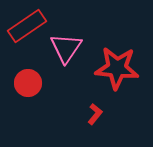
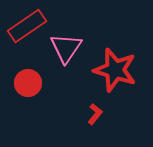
red star: moved 2 px left, 2 px down; rotated 12 degrees clockwise
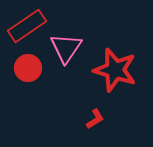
red circle: moved 15 px up
red L-shape: moved 5 px down; rotated 20 degrees clockwise
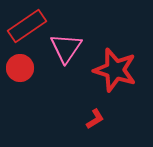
red circle: moved 8 px left
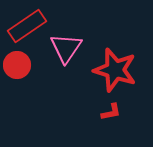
red circle: moved 3 px left, 3 px up
red L-shape: moved 16 px right, 7 px up; rotated 20 degrees clockwise
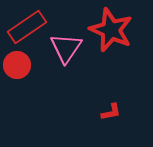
red rectangle: moved 1 px down
red star: moved 4 px left, 40 px up; rotated 6 degrees clockwise
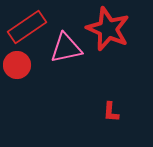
red star: moved 3 px left, 1 px up
pink triangle: rotated 44 degrees clockwise
red L-shape: rotated 105 degrees clockwise
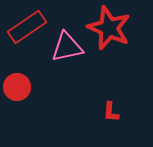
red star: moved 1 px right, 1 px up
pink triangle: moved 1 px right, 1 px up
red circle: moved 22 px down
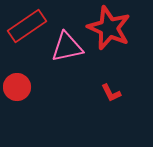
red rectangle: moved 1 px up
red L-shape: moved 19 px up; rotated 30 degrees counterclockwise
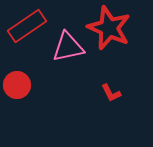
pink triangle: moved 1 px right
red circle: moved 2 px up
